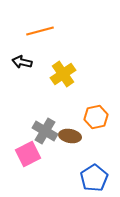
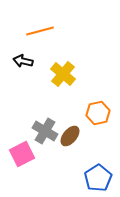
black arrow: moved 1 px right, 1 px up
yellow cross: rotated 15 degrees counterclockwise
orange hexagon: moved 2 px right, 4 px up
brown ellipse: rotated 60 degrees counterclockwise
pink square: moved 6 px left
blue pentagon: moved 4 px right
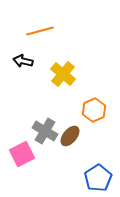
orange hexagon: moved 4 px left, 3 px up; rotated 10 degrees counterclockwise
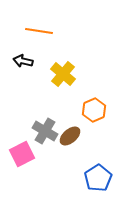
orange line: moved 1 px left; rotated 24 degrees clockwise
brown ellipse: rotated 10 degrees clockwise
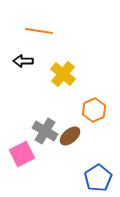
black arrow: rotated 12 degrees counterclockwise
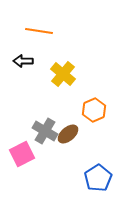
brown ellipse: moved 2 px left, 2 px up
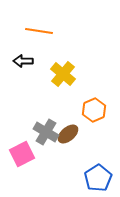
gray cross: moved 1 px right, 1 px down
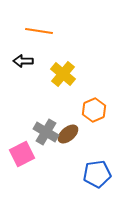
blue pentagon: moved 1 px left, 4 px up; rotated 24 degrees clockwise
